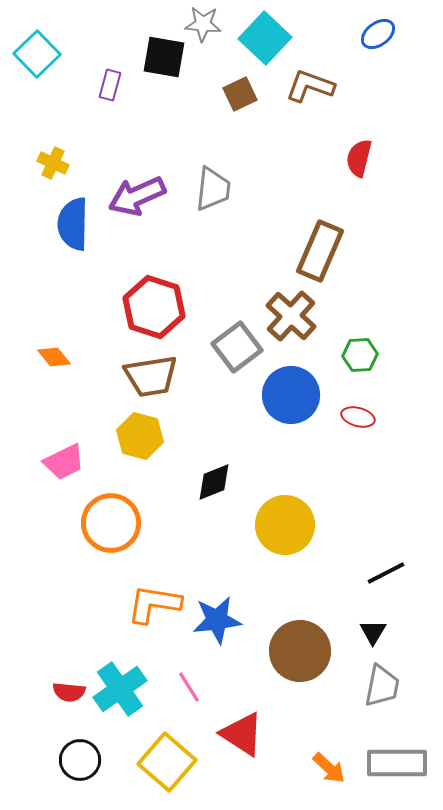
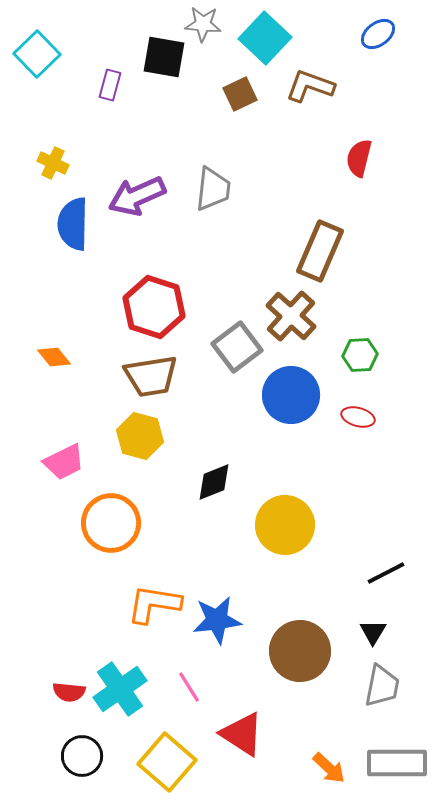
black circle at (80, 760): moved 2 px right, 4 px up
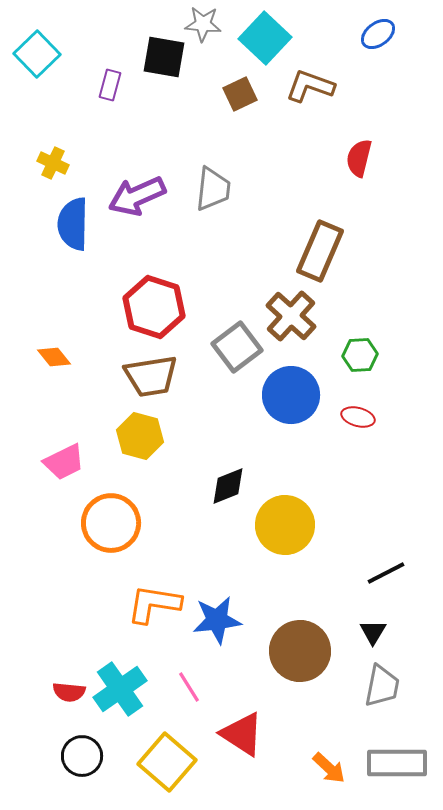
black diamond at (214, 482): moved 14 px right, 4 px down
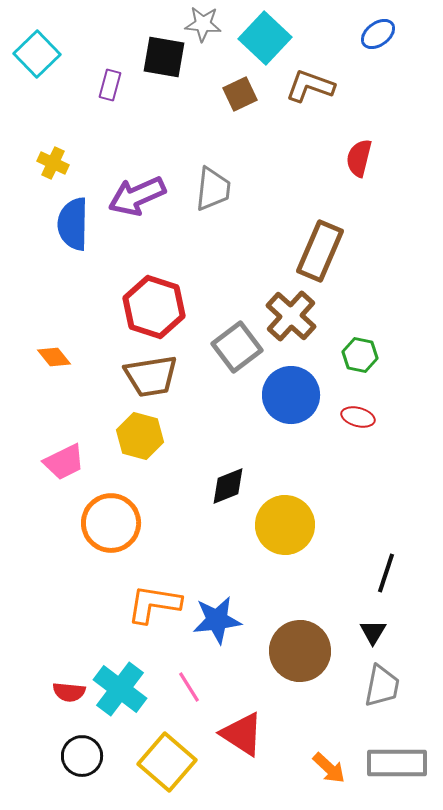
green hexagon at (360, 355): rotated 16 degrees clockwise
black line at (386, 573): rotated 45 degrees counterclockwise
cyan cross at (120, 689): rotated 18 degrees counterclockwise
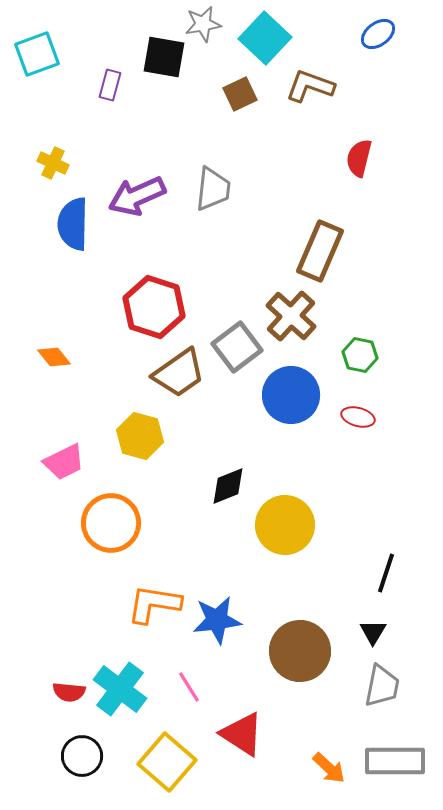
gray star at (203, 24): rotated 15 degrees counterclockwise
cyan square at (37, 54): rotated 24 degrees clockwise
brown trapezoid at (151, 376): moved 28 px right, 3 px up; rotated 26 degrees counterclockwise
gray rectangle at (397, 763): moved 2 px left, 2 px up
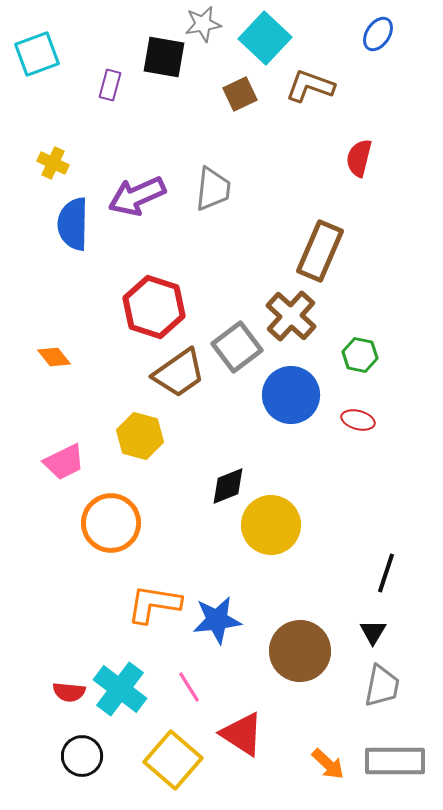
blue ellipse at (378, 34): rotated 20 degrees counterclockwise
red ellipse at (358, 417): moved 3 px down
yellow circle at (285, 525): moved 14 px left
yellow square at (167, 762): moved 6 px right, 2 px up
orange arrow at (329, 768): moved 1 px left, 4 px up
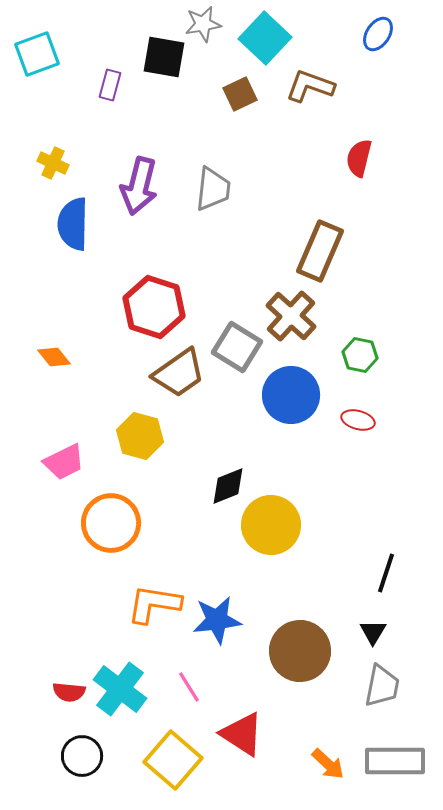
purple arrow at (137, 196): moved 2 px right, 10 px up; rotated 52 degrees counterclockwise
gray square at (237, 347): rotated 21 degrees counterclockwise
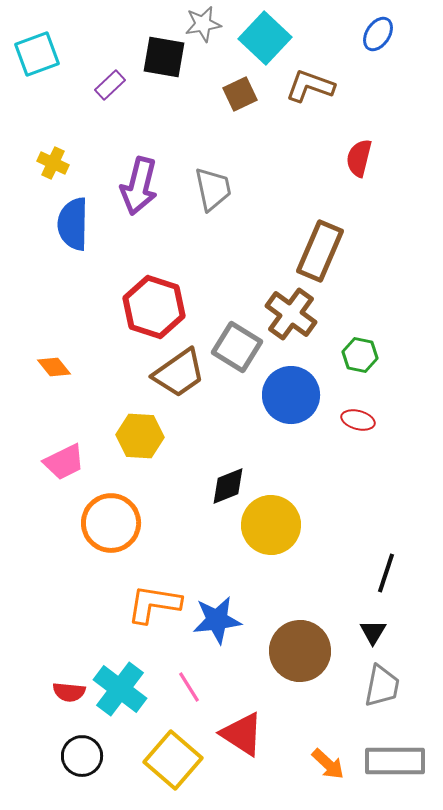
purple rectangle at (110, 85): rotated 32 degrees clockwise
gray trapezoid at (213, 189): rotated 18 degrees counterclockwise
brown cross at (291, 316): moved 2 px up; rotated 6 degrees counterclockwise
orange diamond at (54, 357): moved 10 px down
yellow hexagon at (140, 436): rotated 12 degrees counterclockwise
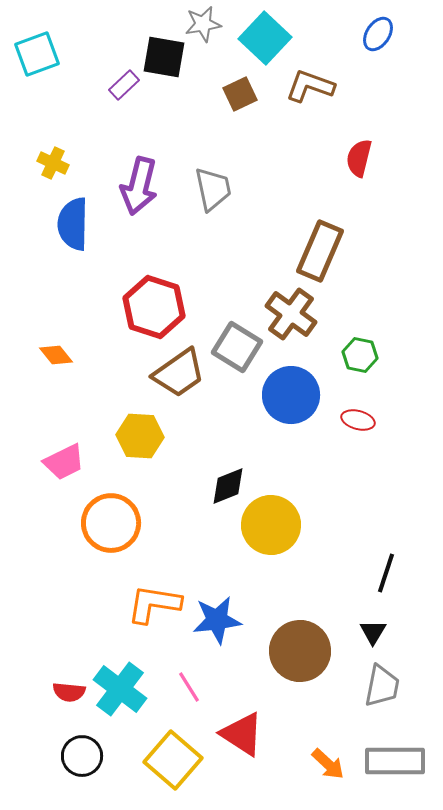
purple rectangle at (110, 85): moved 14 px right
orange diamond at (54, 367): moved 2 px right, 12 px up
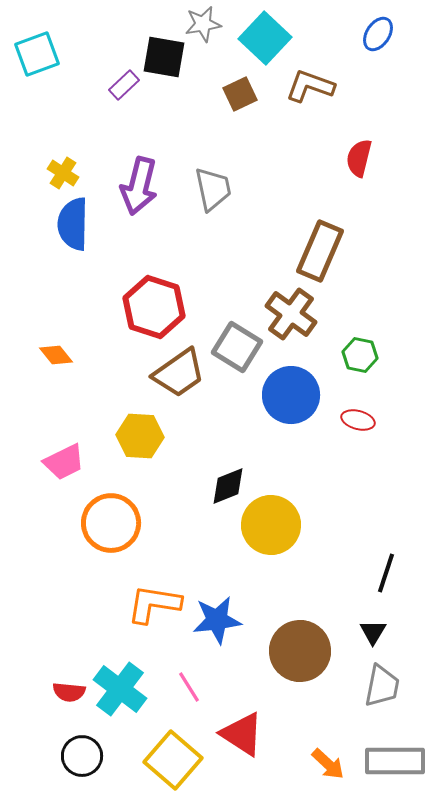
yellow cross at (53, 163): moved 10 px right, 10 px down; rotated 8 degrees clockwise
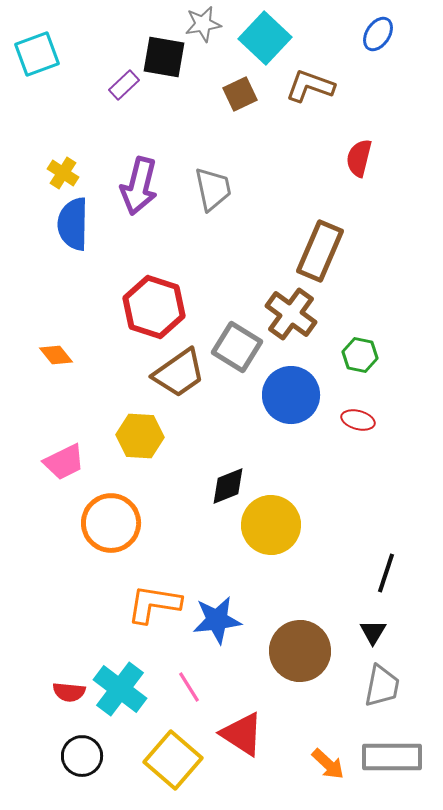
gray rectangle at (395, 761): moved 3 px left, 4 px up
